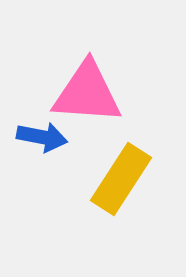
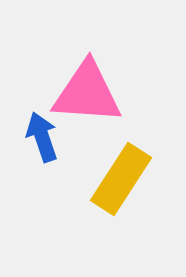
blue arrow: rotated 120 degrees counterclockwise
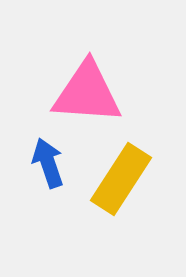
blue arrow: moved 6 px right, 26 px down
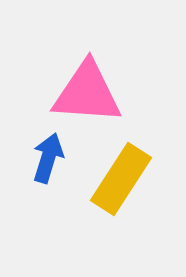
blue arrow: moved 5 px up; rotated 36 degrees clockwise
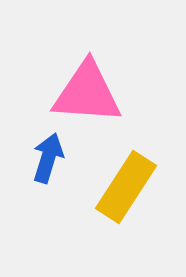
yellow rectangle: moved 5 px right, 8 px down
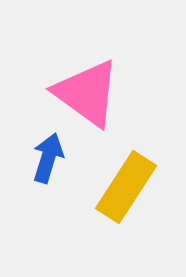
pink triangle: rotated 32 degrees clockwise
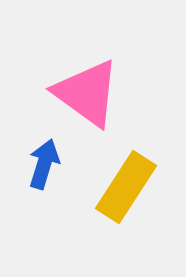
blue arrow: moved 4 px left, 6 px down
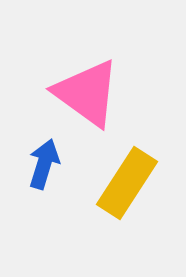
yellow rectangle: moved 1 px right, 4 px up
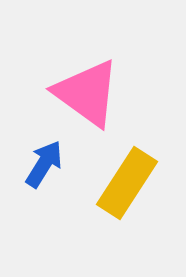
blue arrow: rotated 15 degrees clockwise
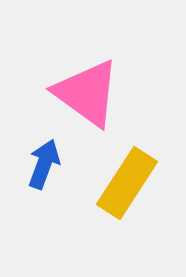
blue arrow: rotated 12 degrees counterclockwise
